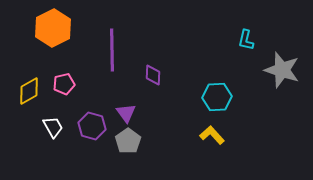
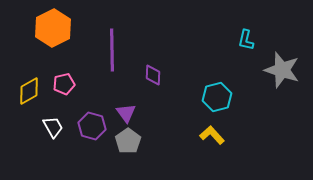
cyan hexagon: rotated 12 degrees counterclockwise
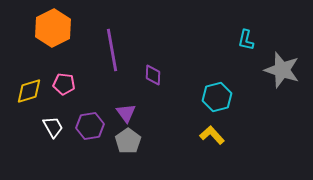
purple line: rotated 9 degrees counterclockwise
pink pentagon: rotated 20 degrees clockwise
yellow diamond: rotated 12 degrees clockwise
purple hexagon: moved 2 px left; rotated 24 degrees counterclockwise
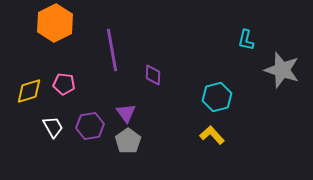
orange hexagon: moved 2 px right, 5 px up
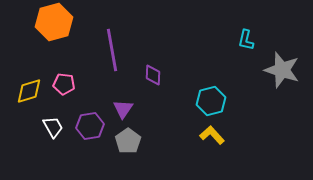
orange hexagon: moved 1 px left, 1 px up; rotated 12 degrees clockwise
cyan hexagon: moved 6 px left, 4 px down
purple triangle: moved 3 px left, 4 px up; rotated 10 degrees clockwise
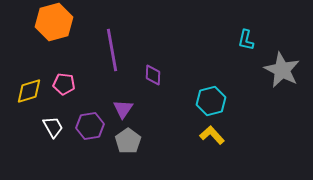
gray star: rotated 9 degrees clockwise
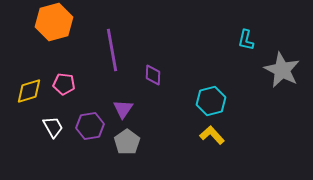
gray pentagon: moved 1 px left, 1 px down
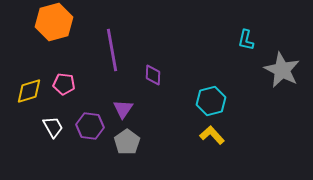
purple hexagon: rotated 16 degrees clockwise
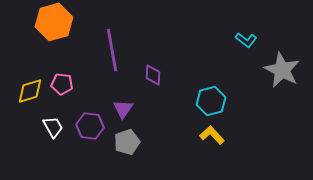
cyan L-shape: rotated 65 degrees counterclockwise
pink pentagon: moved 2 px left
yellow diamond: moved 1 px right
gray pentagon: rotated 15 degrees clockwise
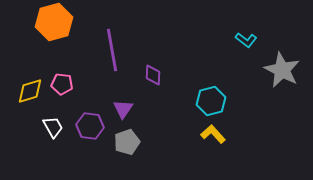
yellow L-shape: moved 1 px right, 1 px up
